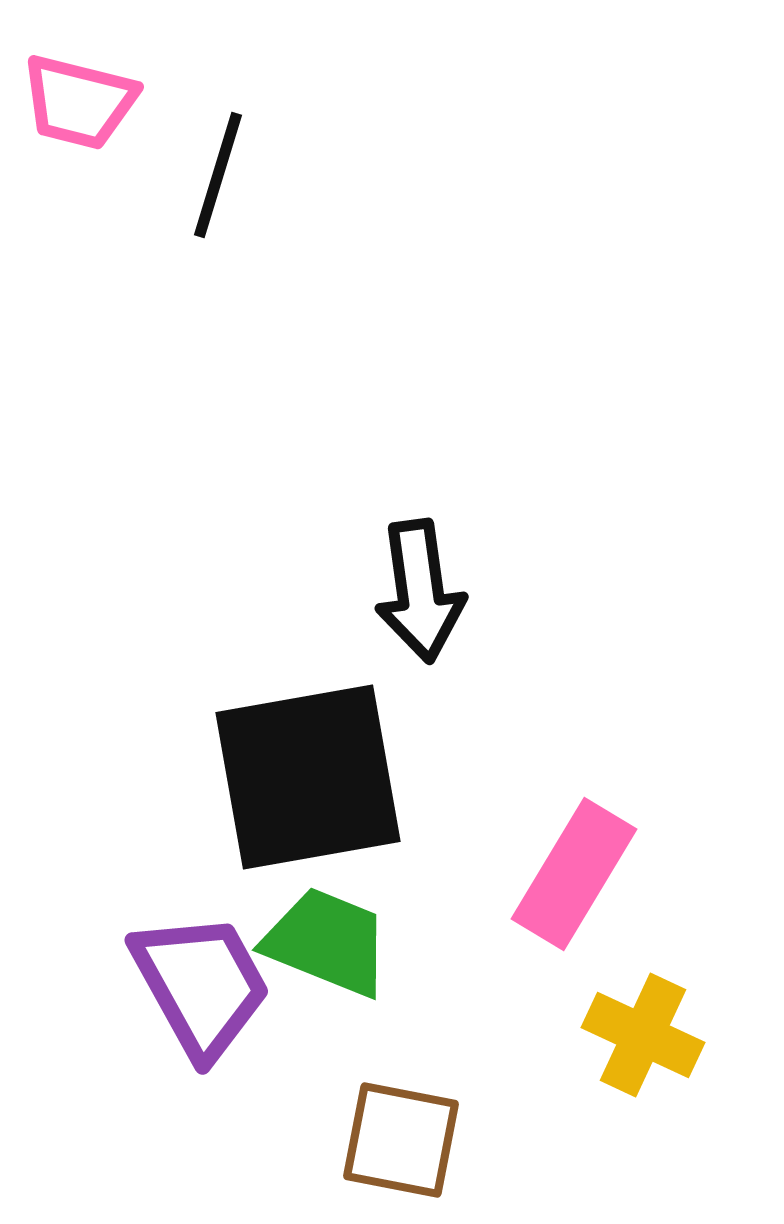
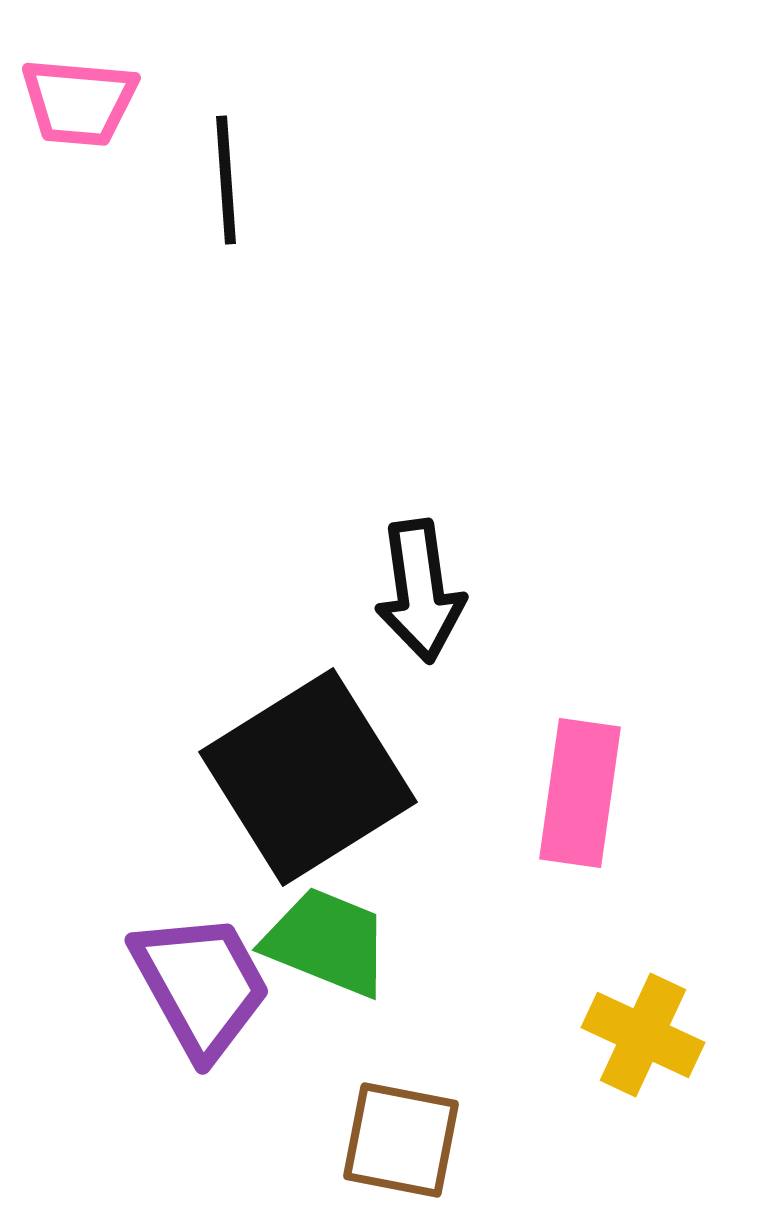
pink trapezoid: rotated 9 degrees counterclockwise
black line: moved 8 px right, 5 px down; rotated 21 degrees counterclockwise
black square: rotated 22 degrees counterclockwise
pink rectangle: moved 6 px right, 81 px up; rotated 23 degrees counterclockwise
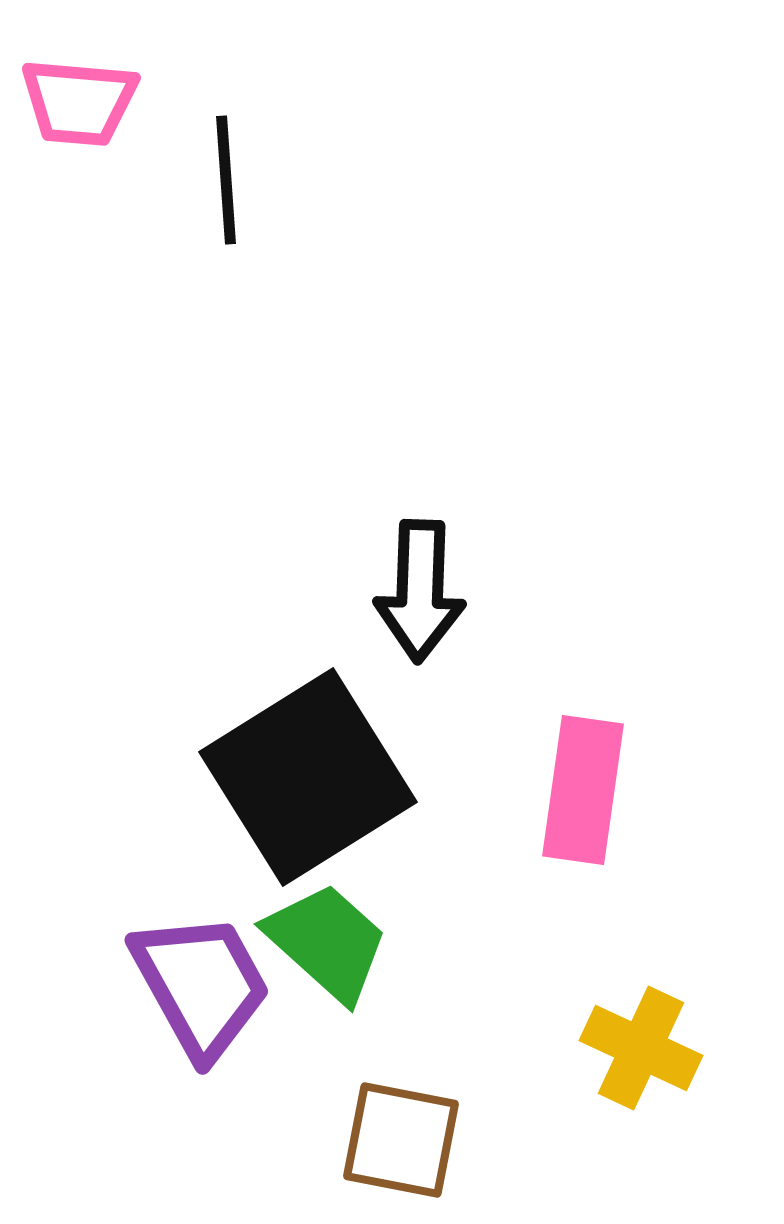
black arrow: rotated 10 degrees clockwise
pink rectangle: moved 3 px right, 3 px up
green trapezoid: rotated 20 degrees clockwise
yellow cross: moved 2 px left, 13 px down
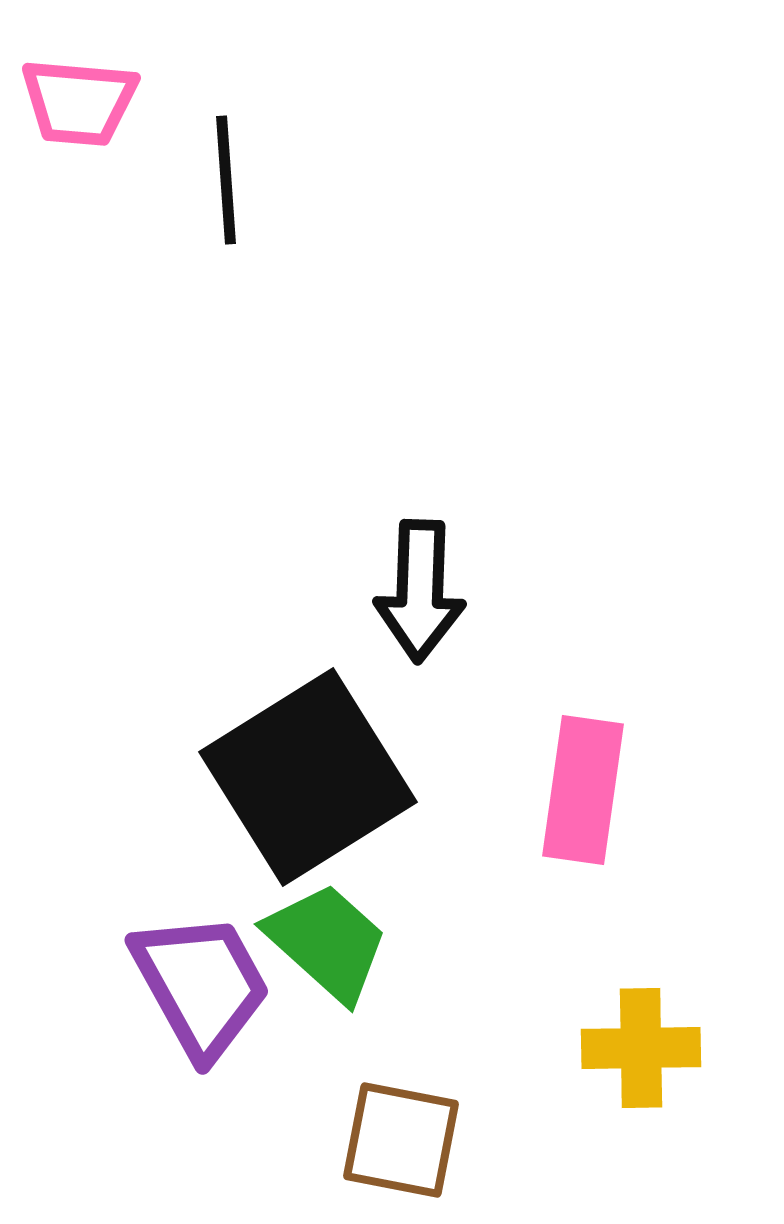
yellow cross: rotated 26 degrees counterclockwise
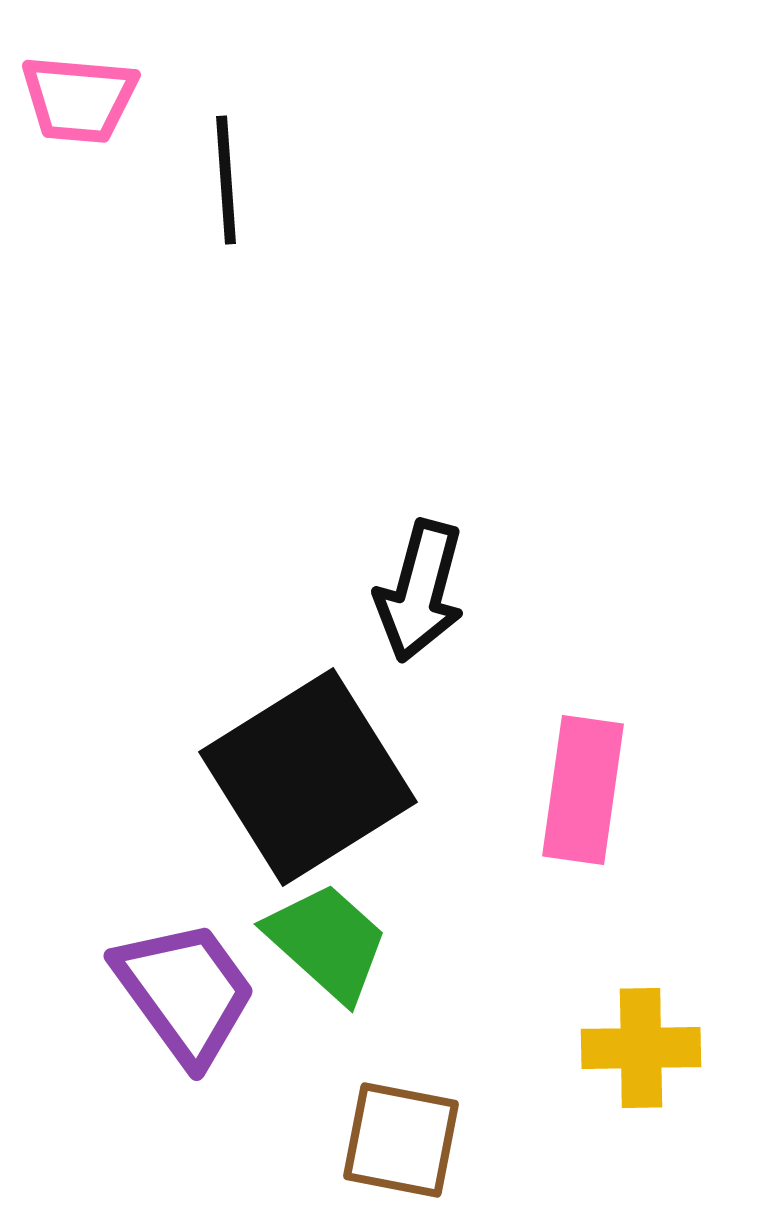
pink trapezoid: moved 3 px up
black arrow: rotated 13 degrees clockwise
purple trapezoid: moved 16 px left, 7 px down; rotated 7 degrees counterclockwise
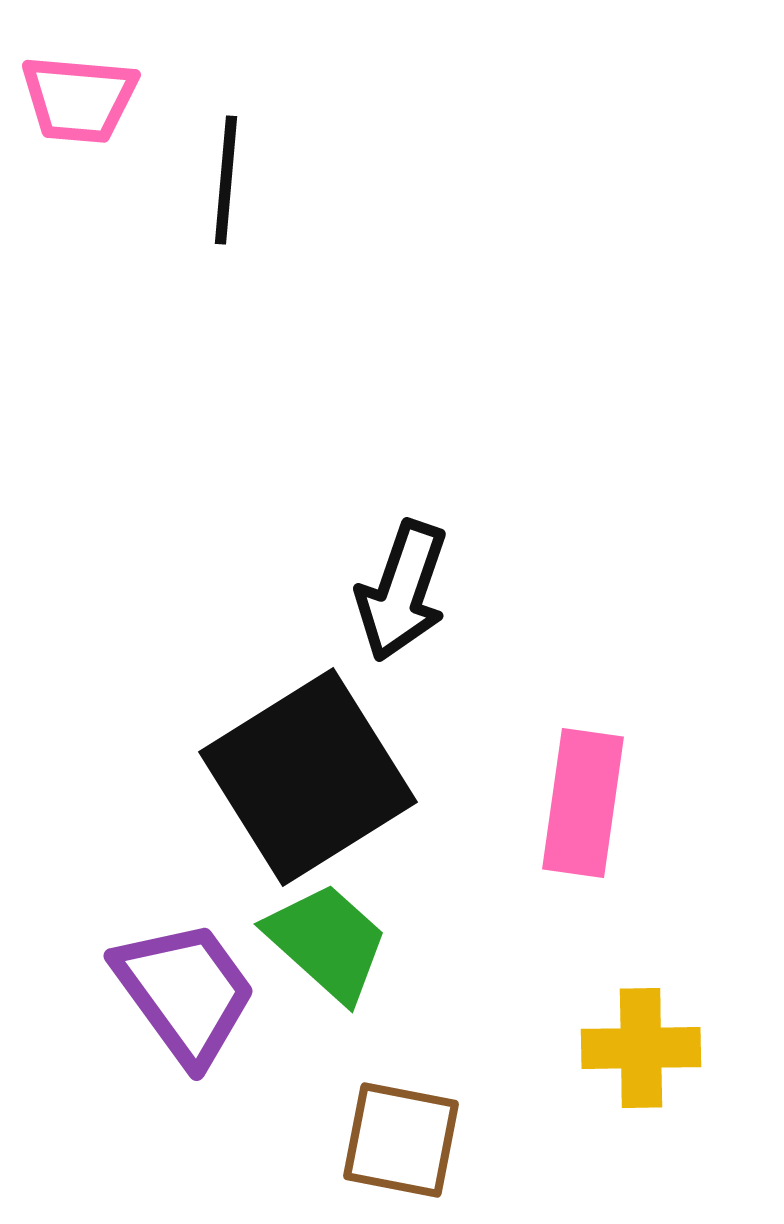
black line: rotated 9 degrees clockwise
black arrow: moved 18 px left; rotated 4 degrees clockwise
pink rectangle: moved 13 px down
